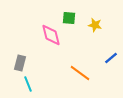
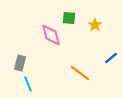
yellow star: rotated 24 degrees clockwise
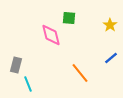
yellow star: moved 15 px right
gray rectangle: moved 4 px left, 2 px down
orange line: rotated 15 degrees clockwise
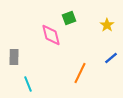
green square: rotated 24 degrees counterclockwise
yellow star: moved 3 px left
gray rectangle: moved 2 px left, 8 px up; rotated 14 degrees counterclockwise
orange line: rotated 65 degrees clockwise
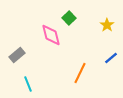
green square: rotated 24 degrees counterclockwise
gray rectangle: moved 3 px right, 2 px up; rotated 49 degrees clockwise
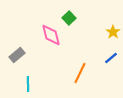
yellow star: moved 6 px right, 7 px down
cyan line: rotated 21 degrees clockwise
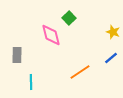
yellow star: rotated 16 degrees counterclockwise
gray rectangle: rotated 49 degrees counterclockwise
orange line: moved 1 px up; rotated 30 degrees clockwise
cyan line: moved 3 px right, 2 px up
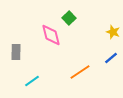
gray rectangle: moved 1 px left, 3 px up
cyan line: moved 1 px right, 1 px up; rotated 56 degrees clockwise
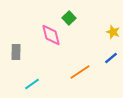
cyan line: moved 3 px down
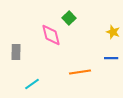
blue line: rotated 40 degrees clockwise
orange line: rotated 25 degrees clockwise
